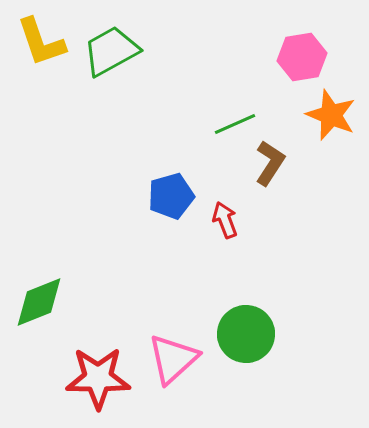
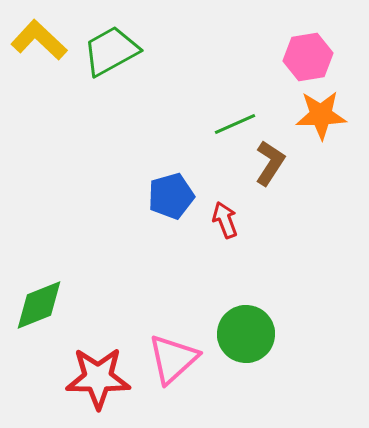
yellow L-shape: moved 2 px left, 2 px up; rotated 152 degrees clockwise
pink hexagon: moved 6 px right
orange star: moved 10 px left; rotated 24 degrees counterclockwise
green diamond: moved 3 px down
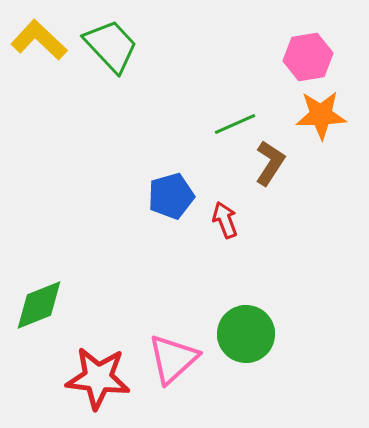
green trapezoid: moved 5 px up; rotated 76 degrees clockwise
red star: rotated 6 degrees clockwise
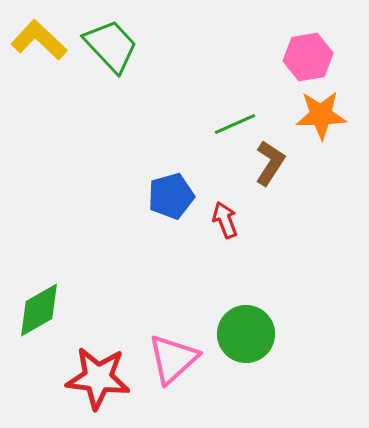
green diamond: moved 5 px down; rotated 8 degrees counterclockwise
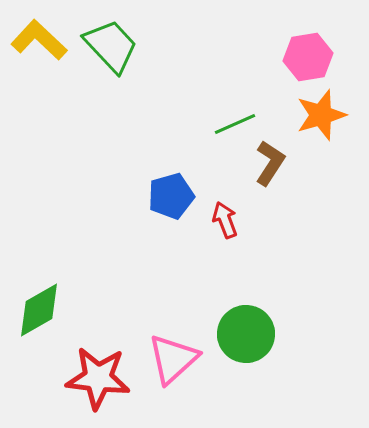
orange star: rotated 15 degrees counterclockwise
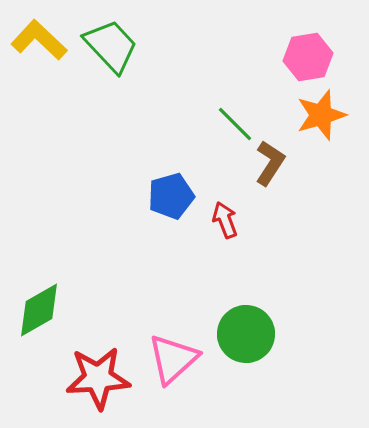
green line: rotated 69 degrees clockwise
red star: rotated 10 degrees counterclockwise
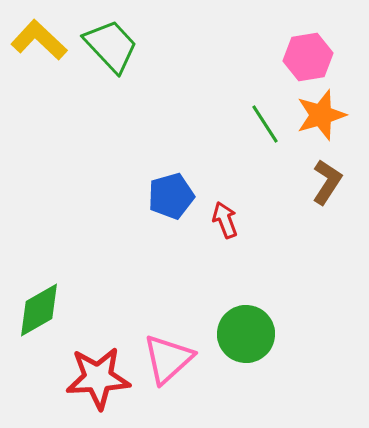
green line: moved 30 px right; rotated 12 degrees clockwise
brown L-shape: moved 57 px right, 19 px down
pink triangle: moved 5 px left
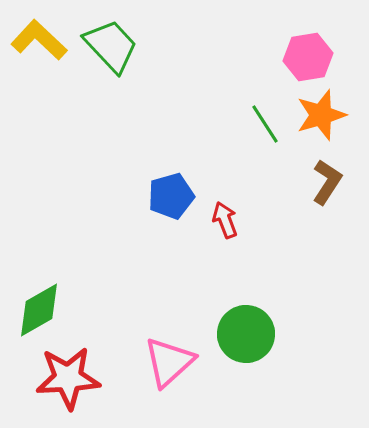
pink triangle: moved 1 px right, 3 px down
red star: moved 30 px left
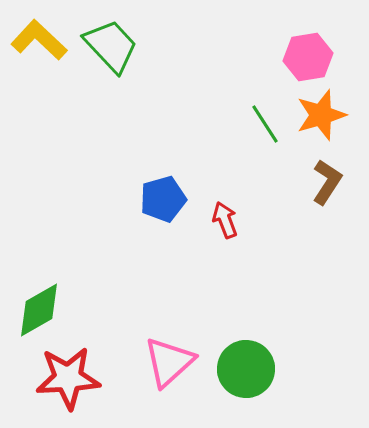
blue pentagon: moved 8 px left, 3 px down
green circle: moved 35 px down
